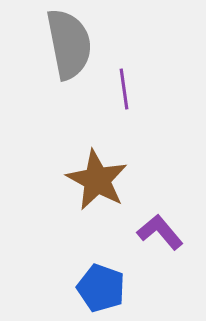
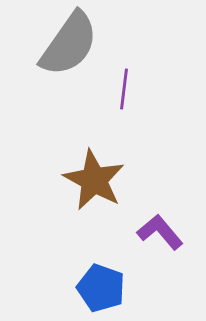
gray semicircle: rotated 46 degrees clockwise
purple line: rotated 15 degrees clockwise
brown star: moved 3 px left
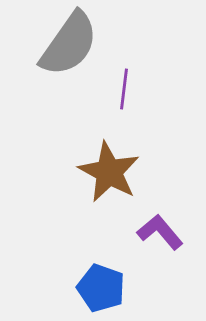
brown star: moved 15 px right, 8 px up
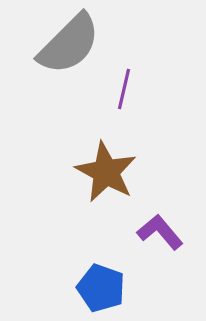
gray semicircle: rotated 10 degrees clockwise
purple line: rotated 6 degrees clockwise
brown star: moved 3 px left
